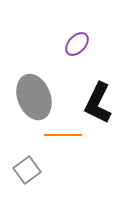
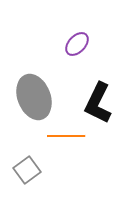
orange line: moved 3 px right, 1 px down
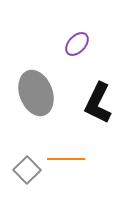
gray ellipse: moved 2 px right, 4 px up
orange line: moved 23 px down
gray square: rotated 8 degrees counterclockwise
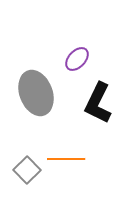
purple ellipse: moved 15 px down
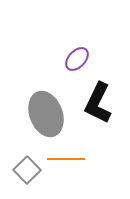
gray ellipse: moved 10 px right, 21 px down
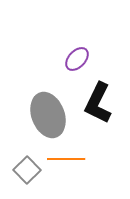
gray ellipse: moved 2 px right, 1 px down
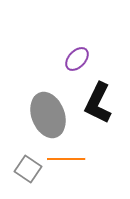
gray square: moved 1 px right, 1 px up; rotated 12 degrees counterclockwise
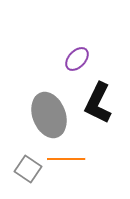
gray ellipse: moved 1 px right
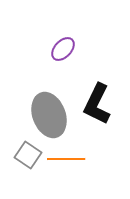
purple ellipse: moved 14 px left, 10 px up
black L-shape: moved 1 px left, 1 px down
gray square: moved 14 px up
